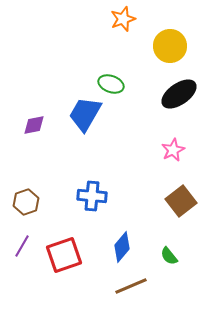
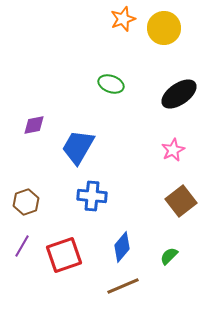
yellow circle: moved 6 px left, 18 px up
blue trapezoid: moved 7 px left, 33 px down
green semicircle: rotated 84 degrees clockwise
brown line: moved 8 px left
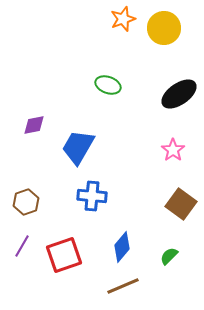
green ellipse: moved 3 px left, 1 px down
pink star: rotated 10 degrees counterclockwise
brown square: moved 3 px down; rotated 16 degrees counterclockwise
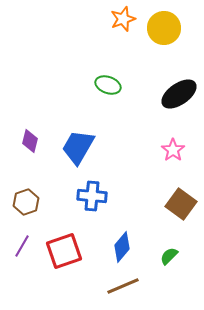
purple diamond: moved 4 px left, 16 px down; rotated 65 degrees counterclockwise
red square: moved 4 px up
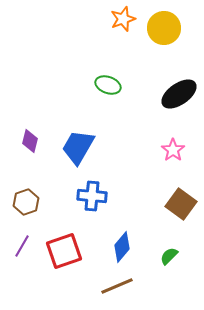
brown line: moved 6 px left
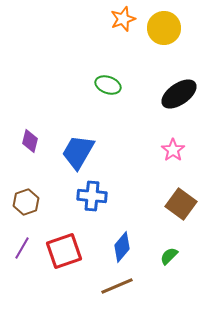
blue trapezoid: moved 5 px down
purple line: moved 2 px down
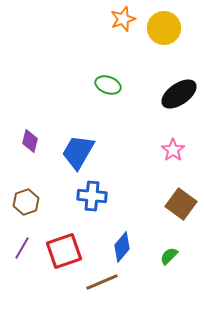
brown line: moved 15 px left, 4 px up
